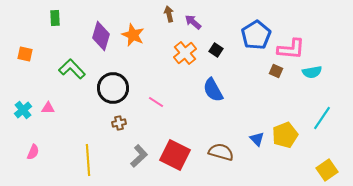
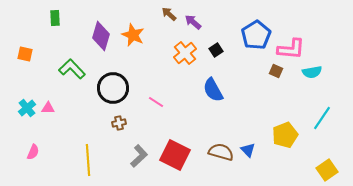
brown arrow: rotated 35 degrees counterclockwise
black square: rotated 24 degrees clockwise
cyan cross: moved 4 px right, 2 px up
blue triangle: moved 9 px left, 11 px down
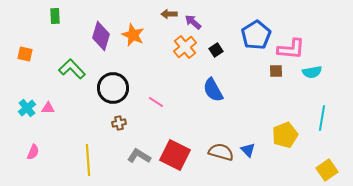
brown arrow: rotated 42 degrees counterclockwise
green rectangle: moved 2 px up
orange cross: moved 6 px up
brown square: rotated 24 degrees counterclockwise
cyan line: rotated 25 degrees counterclockwise
gray L-shape: rotated 105 degrees counterclockwise
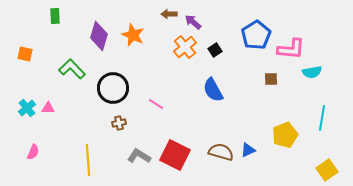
purple diamond: moved 2 px left
black square: moved 1 px left
brown square: moved 5 px left, 8 px down
pink line: moved 2 px down
blue triangle: rotated 49 degrees clockwise
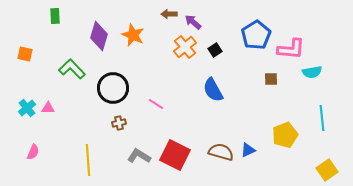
cyan line: rotated 15 degrees counterclockwise
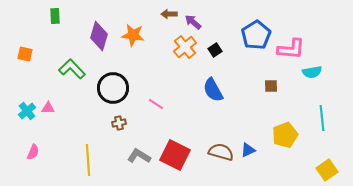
orange star: rotated 15 degrees counterclockwise
brown square: moved 7 px down
cyan cross: moved 3 px down
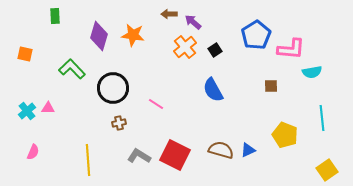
yellow pentagon: rotated 30 degrees counterclockwise
brown semicircle: moved 2 px up
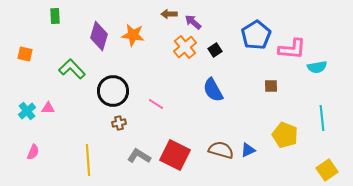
pink L-shape: moved 1 px right
cyan semicircle: moved 5 px right, 5 px up
black circle: moved 3 px down
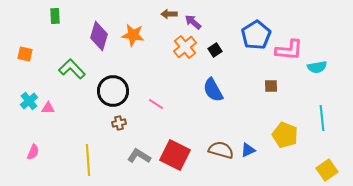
pink L-shape: moved 3 px left, 1 px down
cyan cross: moved 2 px right, 10 px up
